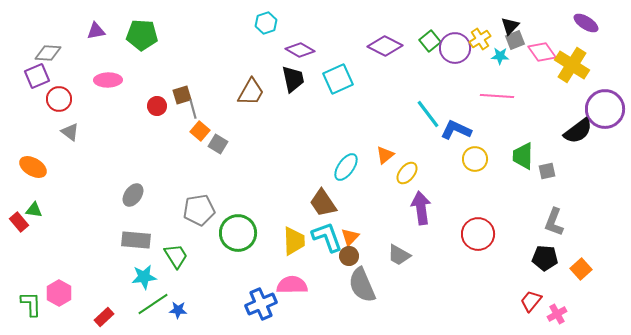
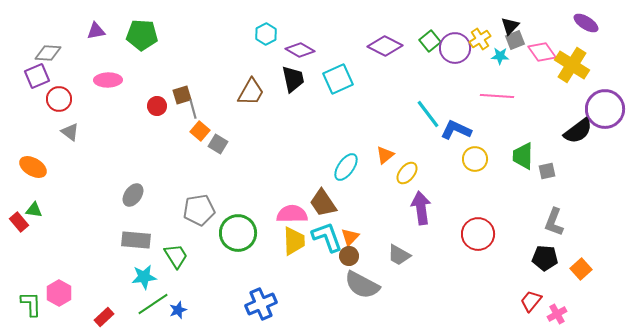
cyan hexagon at (266, 23): moved 11 px down; rotated 10 degrees counterclockwise
pink semicircle at (292, 285): moved 71 px up
gray semicircle at (362, 285): rotated 39 degrees counterclockwise
blue star at (178, 310): rotated 24 degrees counterclockwise
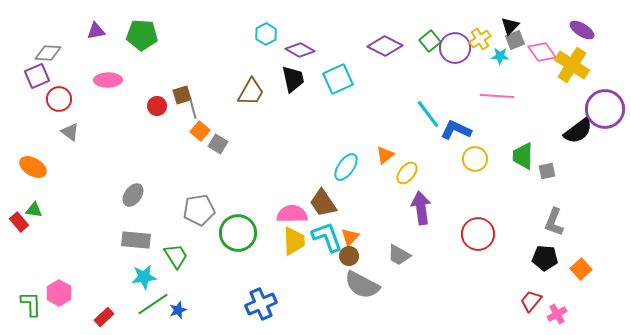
purple ellipse at (586, 23): moved 4 px left, 7 px down
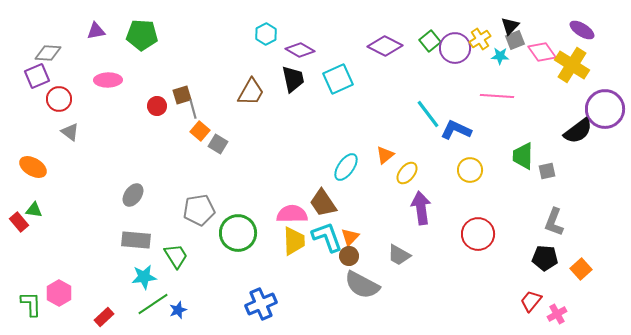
yellow circle at (475, 159): moved 5 px left, 11 px down
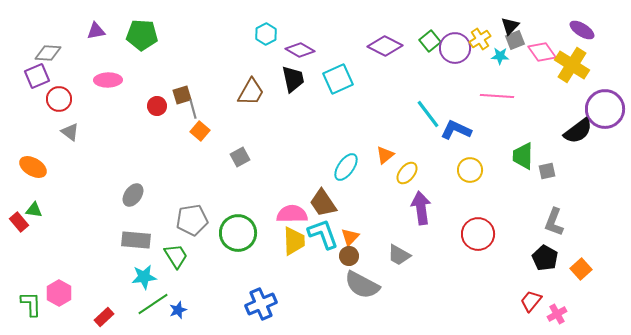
gray square at (218, 144): moved 22 px right, 13 px down; rotated 30 degrees clockwise
gray pentagon at (199, 210): moved 7 px left, 10 px down
cyan L-shape at (327, 237): moved 4 px left, 3 px up
black pentagon at (545, 258): rotated 25 degrees clockwise
